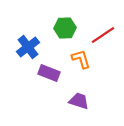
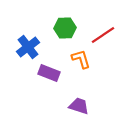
purple trapezoid: moved 5 px down
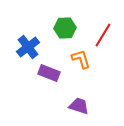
red line: rotated 25 degrees counterclockwise
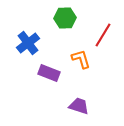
green hexagon: moved 10 px up
blue cross: moved 4 px up
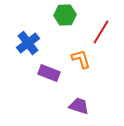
green hexagon: moved 3 px up
red line: moved 2 px left, 3 px up
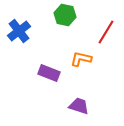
green hexagon: rotated 15 degrees clockwise
red line: moved 5 px right
blue cross: moved 9 px left, 12 px up
orange L-shape: rotated 60 degrees counterclockwise
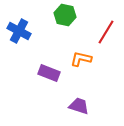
blue cross: rotated 25 degrees counterclockwise
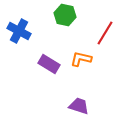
red line: moved 1 px left, 1 px down
purple rectangle: moved 9 px up; rotated 10 degrees clockwise
